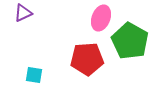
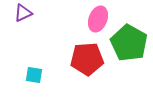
pink ellipse: moved 3 px left, 1 px down
green pentagon: moved 1 px left, 2 px down
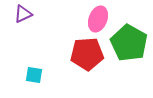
purple triangle: moved 1 px down
red pentagon: moved 5 px up
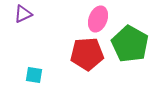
green pentagon: moved 1 px right, 1 px down
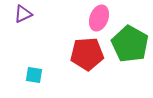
pink ellipse: moved 1 px right, 1 px up
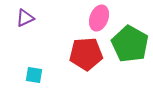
purple triangle: moved 2 px right, 4 px down
red pentagon: moved 1 px left
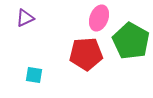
green pentagon: moved 1 px right, 3 px up
